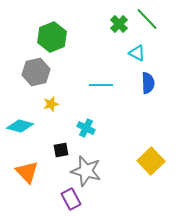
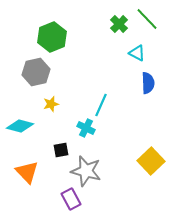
cyan line: moved 20 px down; rotated 65 degrees counterclockwise
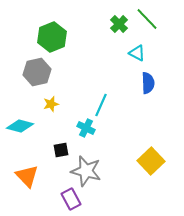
gray hexagon: moved 1 px right
orange triangle: moved 4 px down
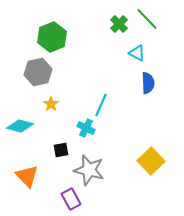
gray hexagon: moved 1 px right
yellow star: rotated 21 degrees counterclockwise
gray star: moved 3 px right, 1 px up
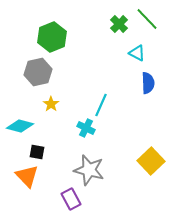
black square: moved 24 px left, 2 px down; rotated 21 degrees clockwise
